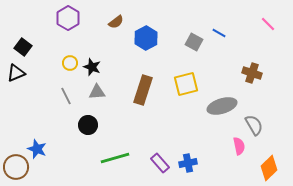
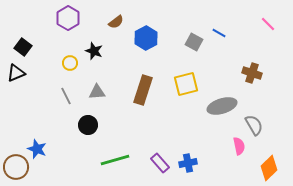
black star: moved 2 px right, 16 px up
green line: moved 2 px down
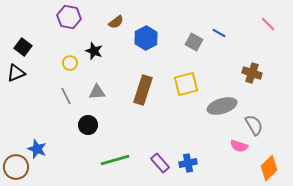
purple hexagon: moved 1 px right, 1 px up; rotated 20 degrees counterclockwise
pink semicircle: rotated 120 degrees clockwise
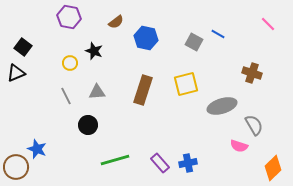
blue line: moved 1 px left, 1 px down
blue hexagon: rotated 20 degrees counterclockwise
orange diamond: moved 4 px right
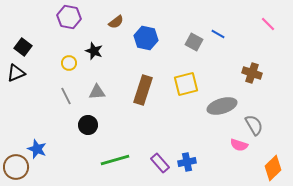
yellow circle: moved 1 px left
pink semicircle: moved 1 px up
blue cross: moved 1 px left, 1 px up
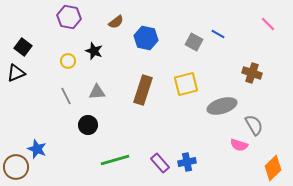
yellow circle: moved 1 px left, 2 px up
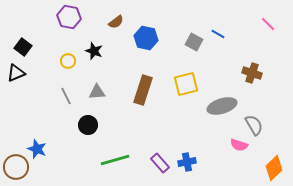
orange diamond: moved 1 px right
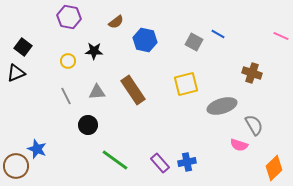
pink line: moved 13 px right, 12 px down; rotated 21 degrees counterclockwise
blue hexagon: moved 1 px left, 2 px down
black star: rotated 18 degrees counterclockwise
brown rectangle: moved 10 px left; rotated 52 degrees counterclockwise
green line: rotated 52 degrees clockwise
brown circle: moved 1 px up
